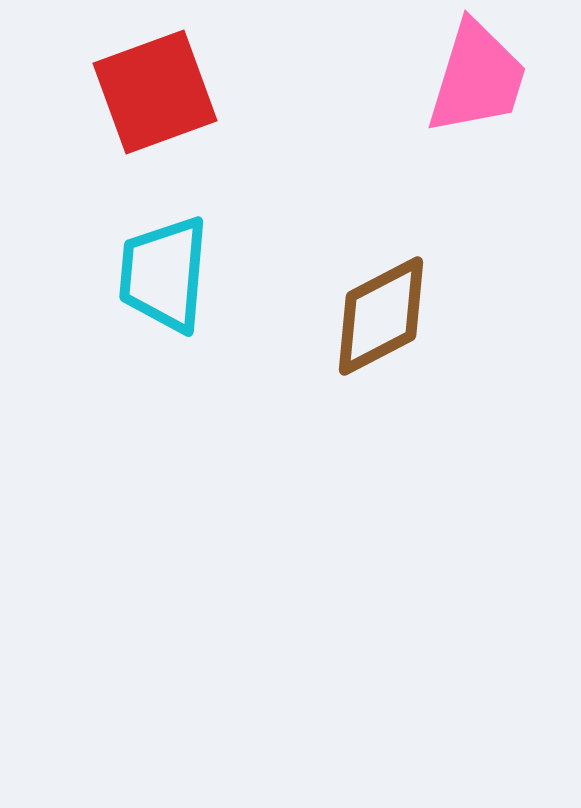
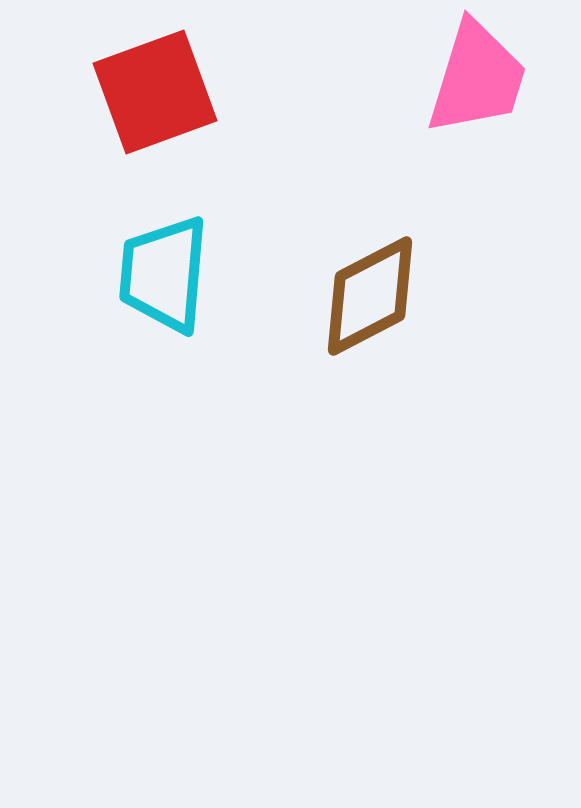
brown diamond: moved 11 px left, 20 px up
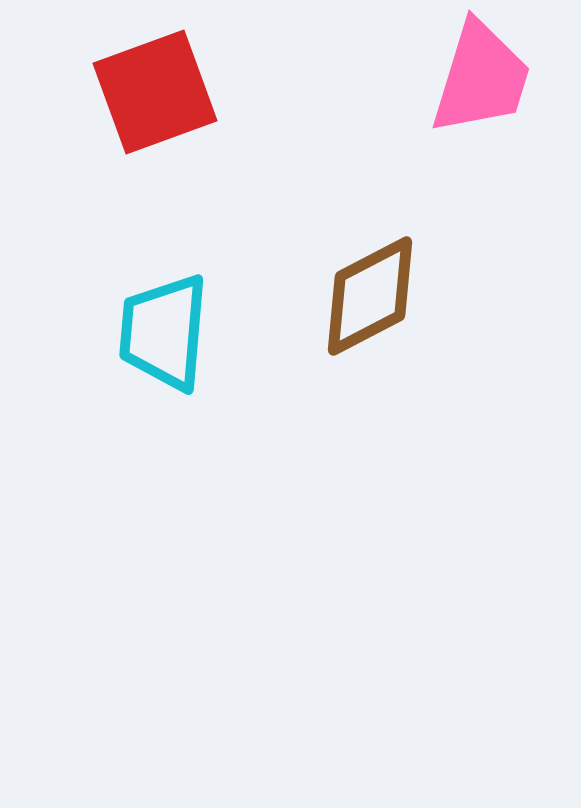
pink trapezoid: moved 4 px right
cyan trapezoid: moved 58 px down
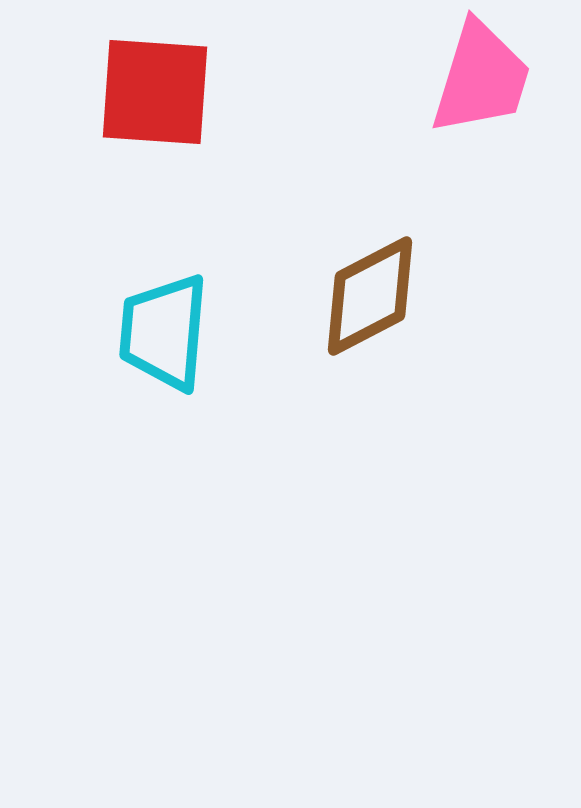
red square: rotated 24 degrees clockwise
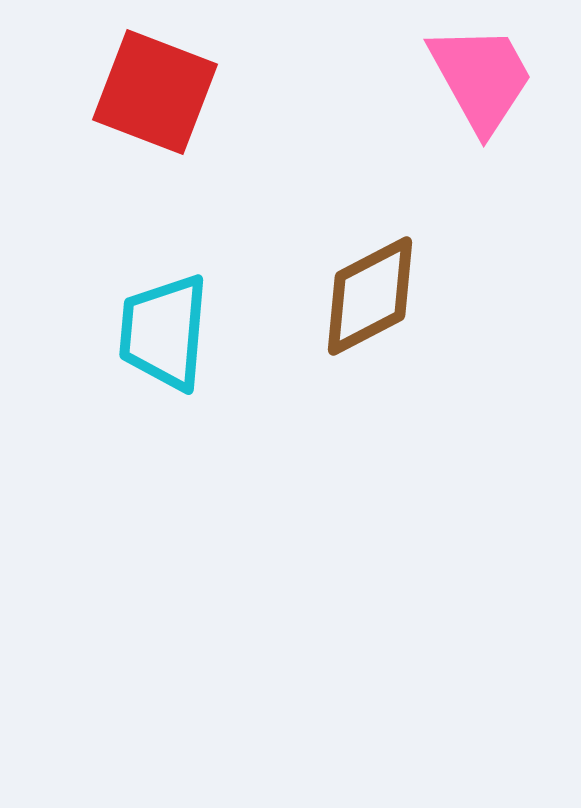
pink trapezoid: rotated 46 degrees counterclockwise
red square: rotated 17 degrees clockwise
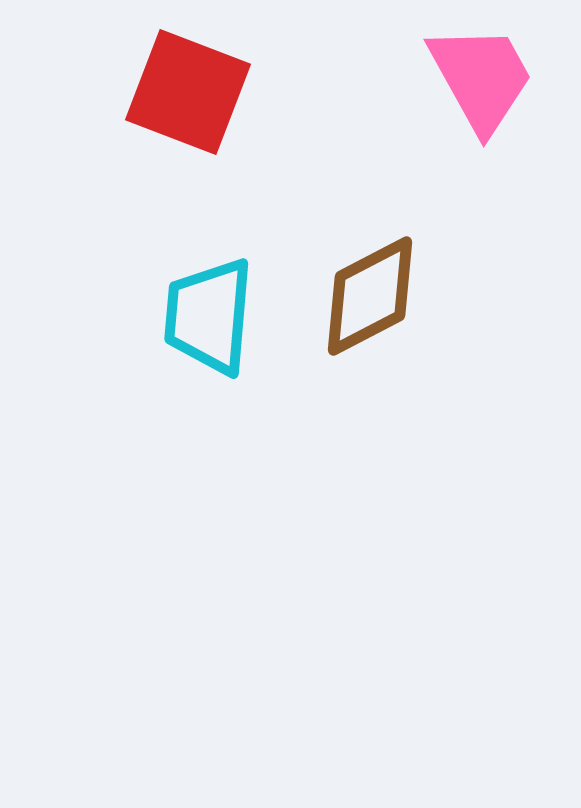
red square: moved 33 px right
cyan trapezoid: moved 45 px right, 16 px up
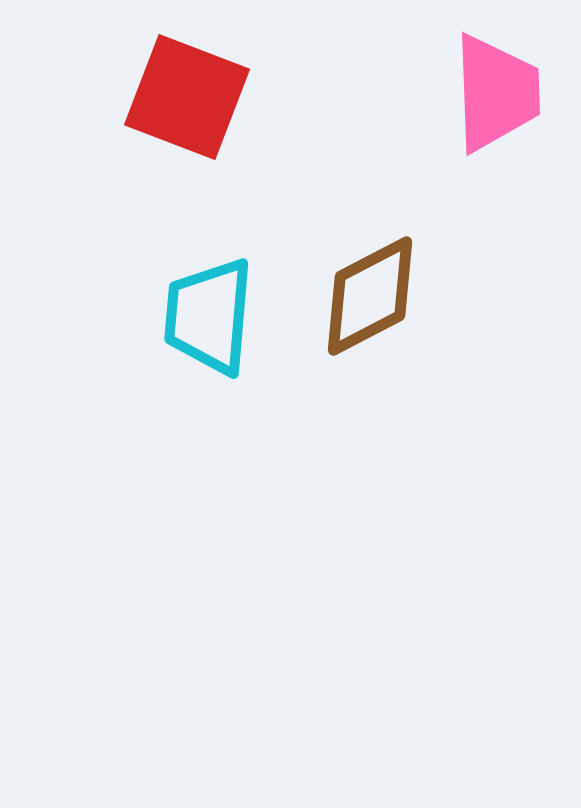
pink trapezoid: moved 15 px right, 15 px down; rotated 27 degrees clockwise
red square: moved 1 px left, 5 px down
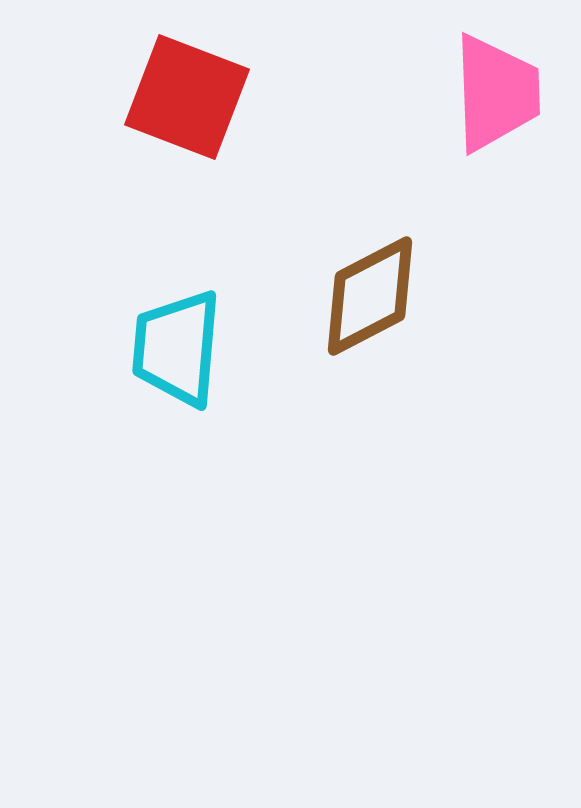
cyan trapezoid: moved 32 px left, 32 px down
